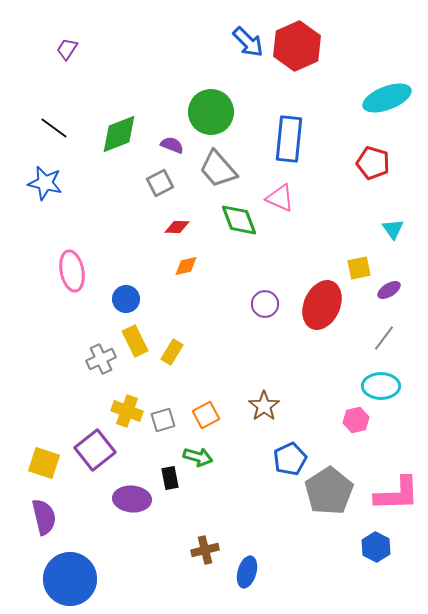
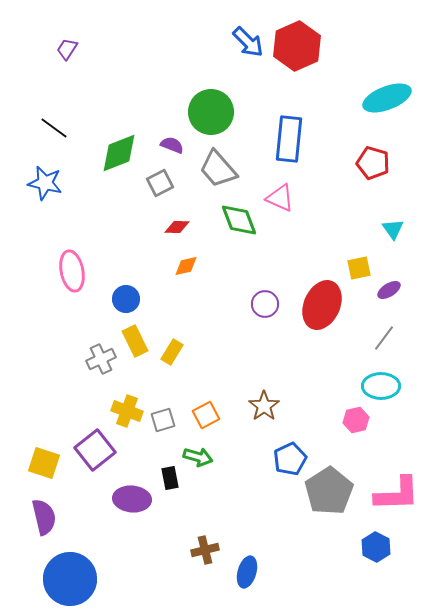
green diamond at (119, 134): moved 19 px down
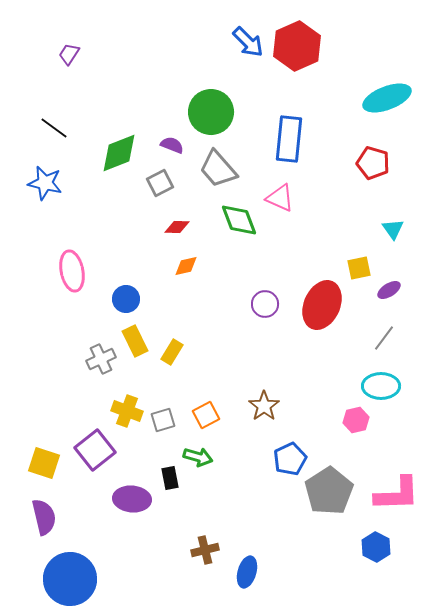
purple trapezoid at (67, 49): moved 2 px right, 5 px down
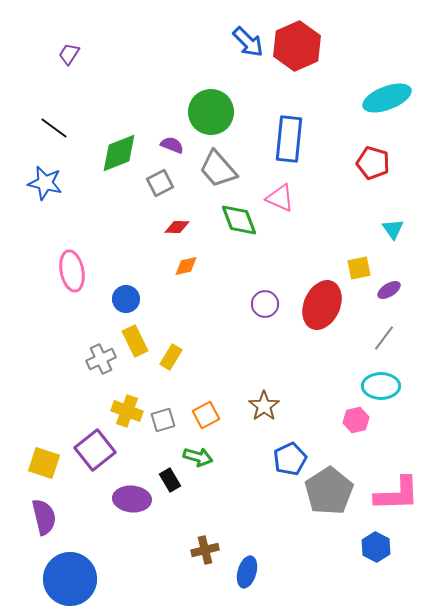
yellow rectangle at (172, 352): moved 1 px left, 5 px down
black rectangle at (170, 478): moved 2 px down; rotated 20 degrees counterclockwise
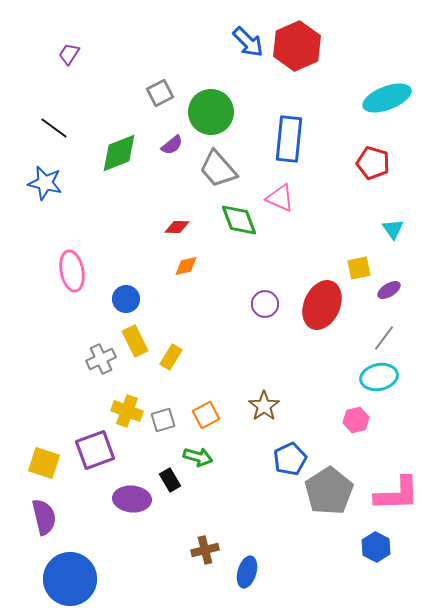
purple semicircle at (172, 145): rotated 120 degrees clockwise
gray square at (160, 183): moved 90 px up
cyan ellipse at (381, 386): moved 2 px left, 9 px up; rotated 12 degrees counterclockwise
purple square at (95, 450): rotated 18 degrees clockwise
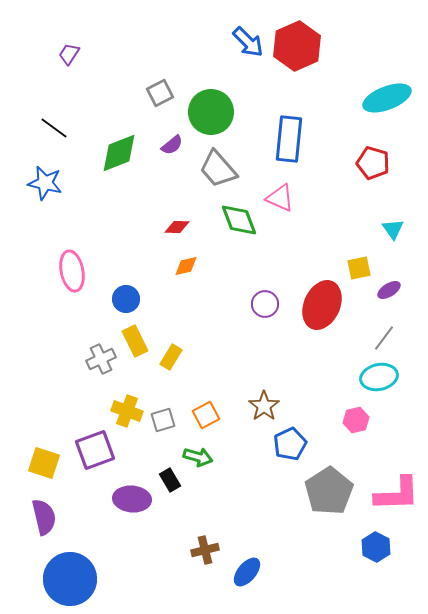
blue pentagon at (290, 459): moved 15 px up
blue ellipse at (247, 572): rotated 24 degrees clockwise
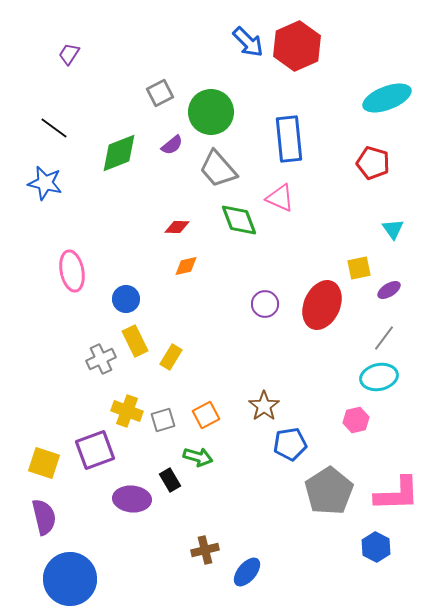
blue rectangle at (289, 139): rotated 12 degrees counterclockwise
blue pentagon at (290, 444): rotated 16 degrees clockwise
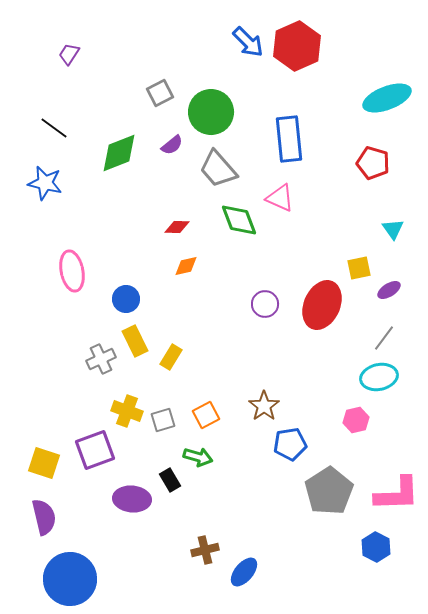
blue ellipse at (247, 572): moved 3 px left
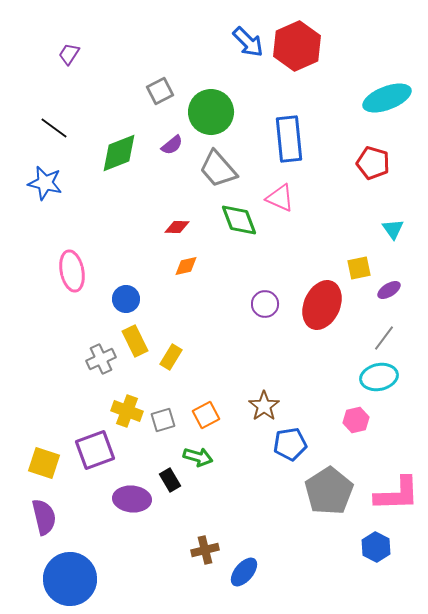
gray square at (160, 93): moved 2 px up
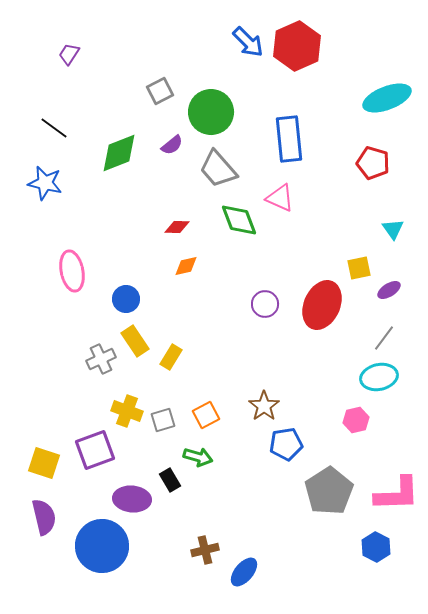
yellow rectangle at (135, 341): rotated 8 degrees counterclockwise
blue pentagon at (290, 444): moved 4 px left
blue circle at (70, 579): moved 32 px right, 33 px up
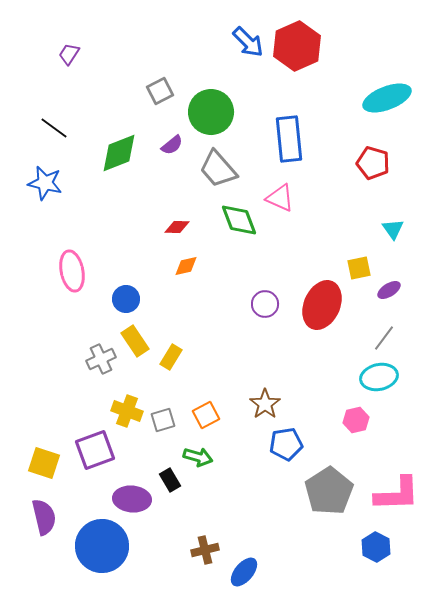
brown star at (264, 406): moved 1 px right, 2 px up
